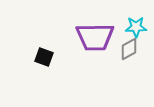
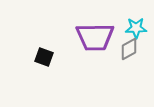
cyan star: moved 1 px down
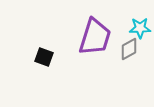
cyan star: moved 4 px right
purple trapezoid: rotated 72 degrees counterclockwise
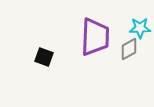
purple trapezoid: rotated 15 degrees counterclockwise
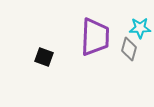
gray diamond: rotated 45 degrees counterclockwise
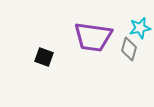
cyan star: rotated 10 degrees counterclockwise
purple trapezoid: moved 2 px left; rotated 96 degrees clockwise
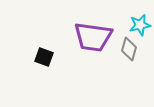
cyan star: moved 3 px up
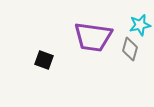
gray diamond: moved 1 px right
black square: moved 3 px down
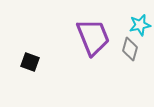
purple trapezoid: rotated 120 degrees counterclockwise
black square: moved 14 px left, 2 px down
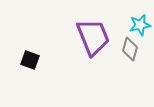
black square: moved 2 px up
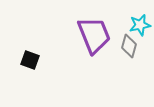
purple trapezoid: moved 1 px right, 2 px up
gray diamond: moved 1 px left, 3 px up
